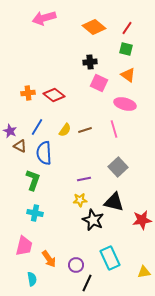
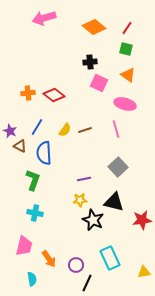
pink line: moved 2 px right
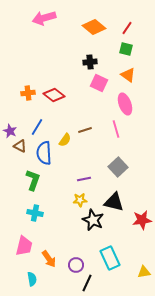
pink ellipse: rotated 55 degrees clockwise
yellow semicircle: moved 10 px down
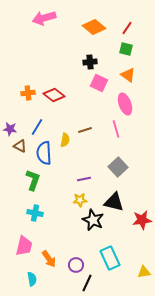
purple star: moved 2 px up; rotated 16 degrees counterclockwise
yellow semicircle: rotated 24 degrees counterclockwise
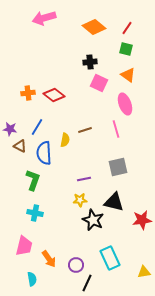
gray square: rotated 30 degrees clockwise
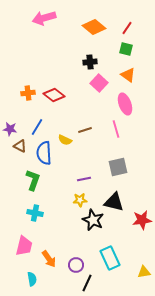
pink square: rotated 18 degrees clockwise
yellow semicircle: rotated 104 degrees clockwise
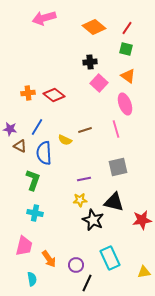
orange triangle: moved 1 px down
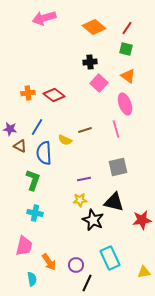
orange arrow: moved 3 px down
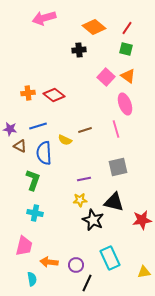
black cross: moved 11 px left, 12 px up
pink square: moved 7 px right, 6 px up
blue line: moved 1 px right, 1 px up; rotated 42 degrees clockwise
orange arrow: rotated 132 degrees clockwise
